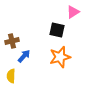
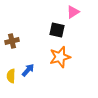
blue arrow: moved 4 px right, 14 px down
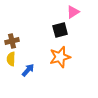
black square: moved 3 px right; rotated 28 degrees counterclockwise
yellow semicircle: moved 17 px up
